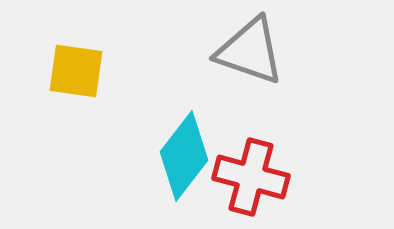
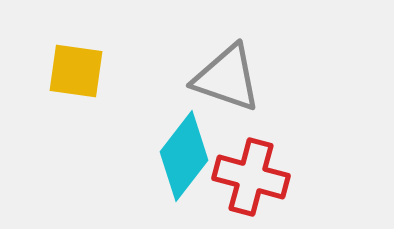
gray triangle: moved 23 px left, 27 px down
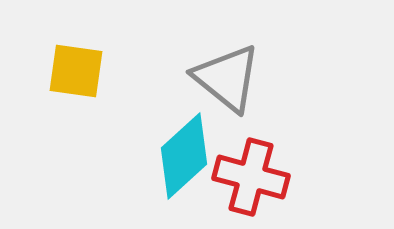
gray triangle: rotated 20 degrees clockwise
cyan diamond: rotated 10 degrees clockwise
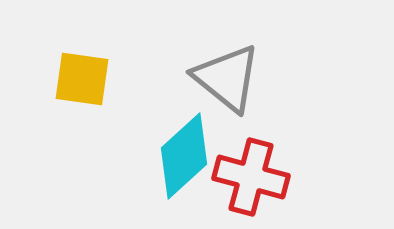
yellow square: moved 6 px right, 8 px down
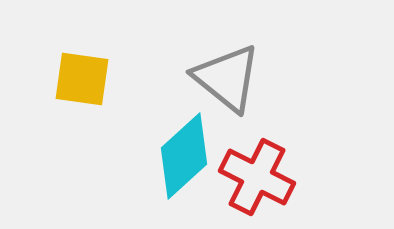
red cross: moved 6 px right; rotated 12 degrees clockwise
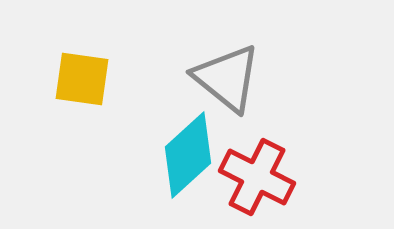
cyan diamond: moved 4 px right, 1 px up
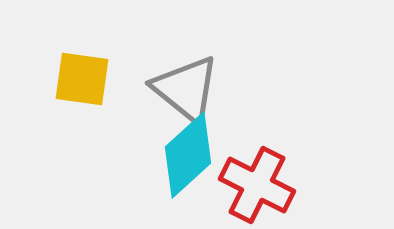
gray triangle: moved 41 px left, 11 px down
red cross: moved 8 px down
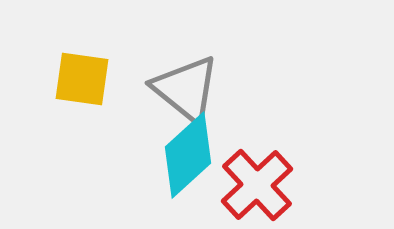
red cross: rotated 20 degrees clockwise
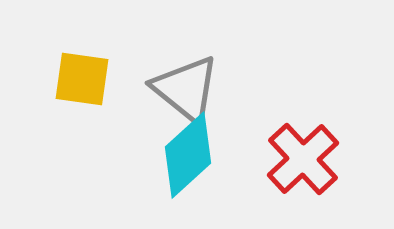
red cross: moved 46 px right, 26 px up
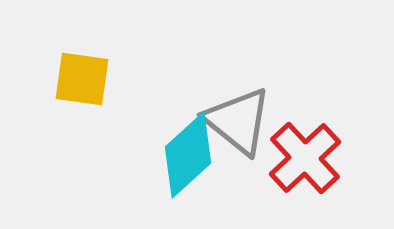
gray triangle: moved 52 px right, 32 px down
red cross: moved 2 px right, 1 px up
